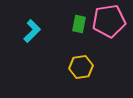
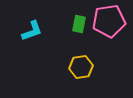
cyan L-shape: rotated 25 degrees clockwise
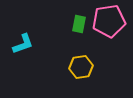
cyan L-shape: moved 9 px left, 13 px down
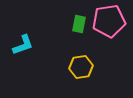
cyan L-shape: moved 1 px down
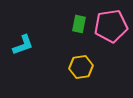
pink pentagon: moved 2 px right, 5 px down
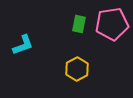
pink pentagon: moved 1 px right, 2 px up
yellow hexagon: moved 4 px left, 2 px down; rotated 20 degrees counterclockwise
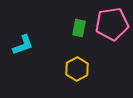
green rectangle: moved 4 px down
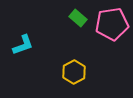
green rectangle: moved 1 px left, 10 px up; rotated 60 degrees counterclockwise
yellow hexagon: moved 3 px left, 3 px down
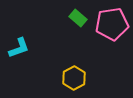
cyan L-shape: moved 4 px left, 3 px down
yellow hexagon: moved 6 px down
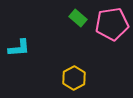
cyan L-shape: rotated 15 degrees clockwise
